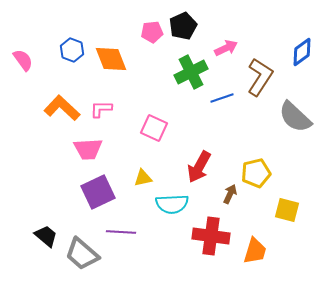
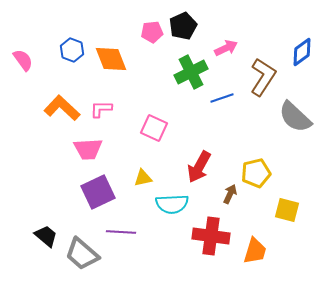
brown L-shape: moved 3 px right
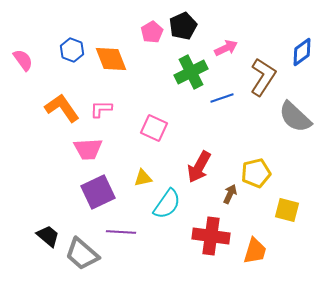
pink pentagon: rotated 25 degrees counterclockwise
orange L-shape: rotated 12 degrees clockwise
cyan semicircle: moved 5 px left; rotated 52 degrees counterclockwise
black trapezoid: moved 2 px right
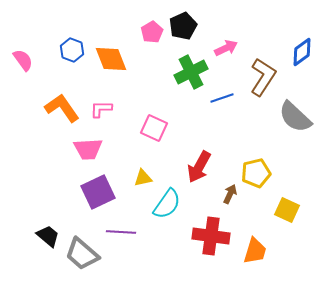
yellow square: rotated 10 degrees clockwise
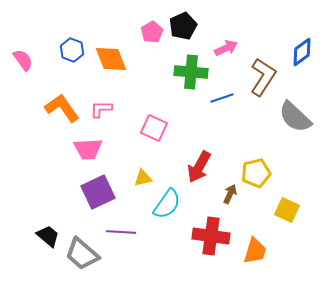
green cross: rotated 32 degrees clockwise
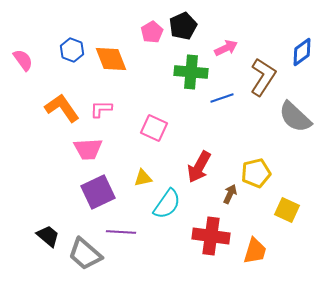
gray trapezoid: moved 3 px right
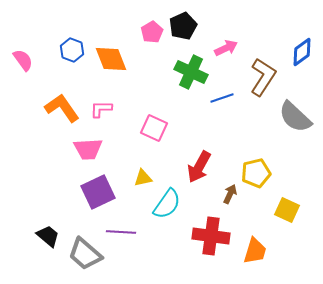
green cross: rotated 20 degrees clockwise
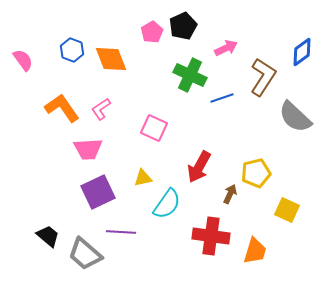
green cross: moved 1 px left, 3 px down
pink L-shape: rotated 35 degrees counterclockwise
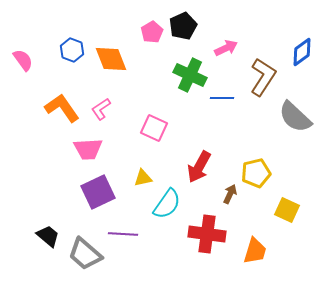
blue line: rotated 20 degrees clockwise
purple line: moved 2 px right, 2 px down
red cross: moved 4 px left, 2 px up
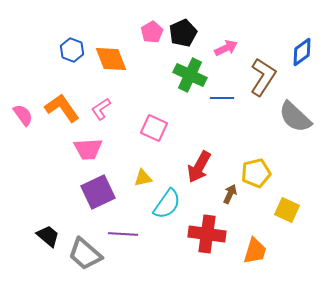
black pentagon: moved 7 px down
pink semicircle: moved 55 px down
